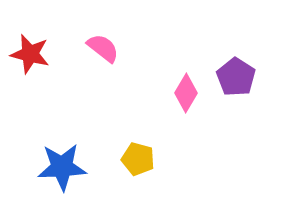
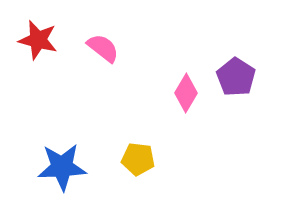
red star: moved 8 px right, 14 px up
yellow pentagon: rotated 8 degrees counterclockwise
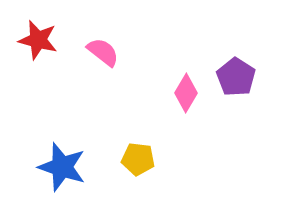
pink semicircle: moved 4 px down
blue star: rotated 21 degrees clockwise
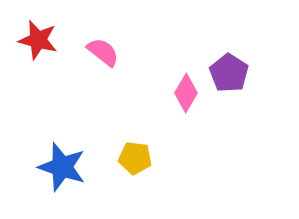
purple pentagon: moved 7 px left, 4 px up
yellow pentagon: moved 3 px left, 1 px up
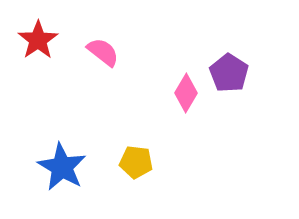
red star: rotated 24 degrees clockwise
yellow pentagon: moved 1 px right, 4 px down
blue star: rotated 12 degrees clockwise
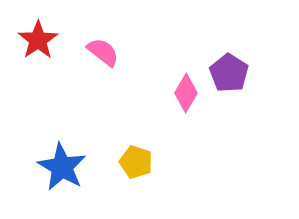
yellow pentagon: rotated 12 degrees clockwise
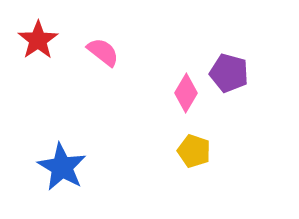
purple pentagon: rotated 18 degrees counterclockwise
yellow pentagon: moved 58 px right, 11 px up
